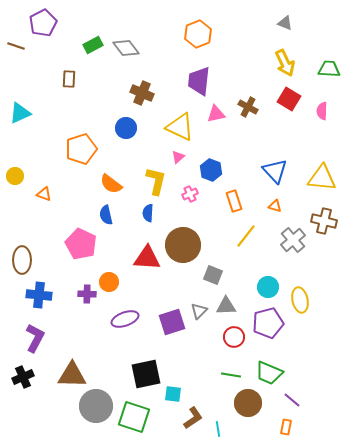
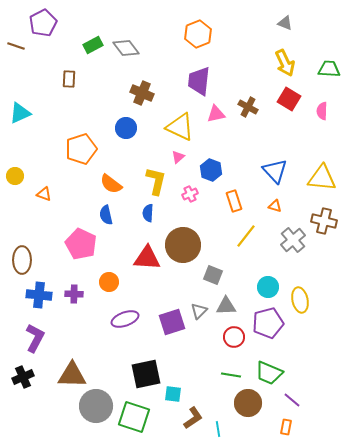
purple cross at (87, 294): moved 13 px left
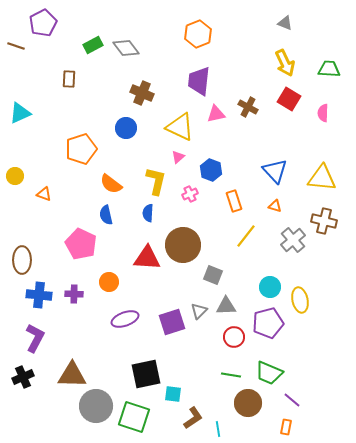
pink semicircle at (322, 111): moved 1 px right, 2 px down
cyan circle at (268, 287): moved 2 px right
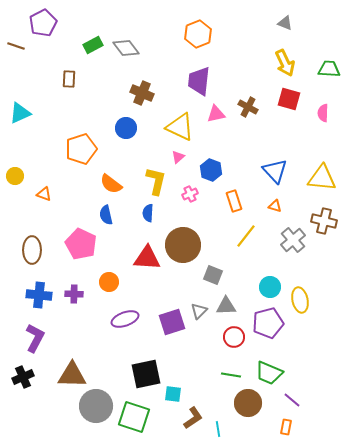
red square at (289, 99): rotated 15 degrees counterclockwise
brown ellipse at (22, 260): moved 10 px right, 10 px up
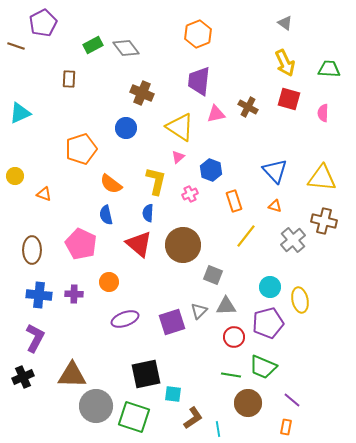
gray triangle at (285, 23): rotated 14 degrees clockwise
yellow triangle at (180, 127): rotated 8 degrees clockwise
red triangle at (147, 258): moved 8 px left, 14 px up; rotated 36 degrees clockwise
green trapezoid at (269, 373): moved 6 px left, 6 px up
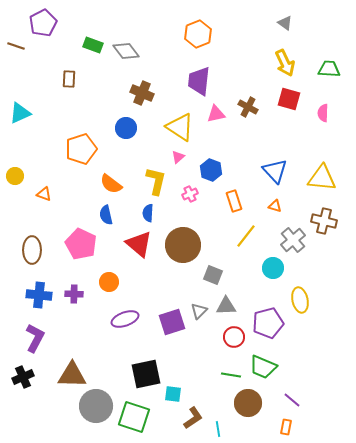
green rectangle at (93, 45): rotated 48 degrees clockwise
gray diamond at (126, 48): moved 3 px down
cyan circle at (270, 287): moved 3 px right, 19 px up
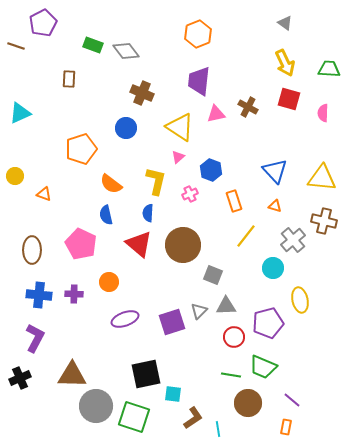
black cross at (23, 377): moved 3 px left, 1 px down
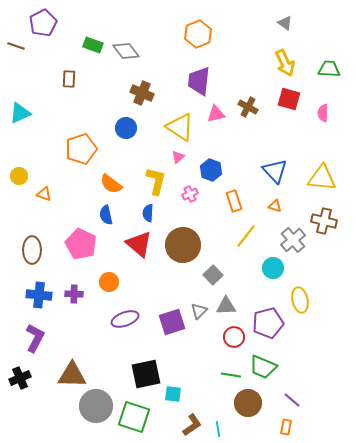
yellow circle at (15, 176): moved 4 px right
gray square at (213, 275): rotated 24 degrees clockwise
brown L-shape at (193, 418): moved 1 px left, 7 px down
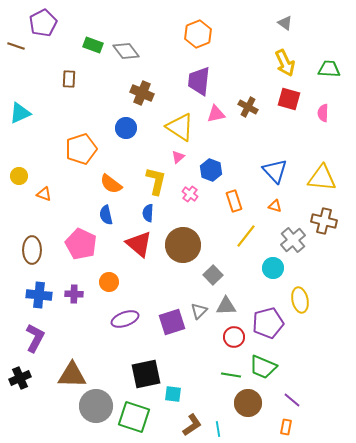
pink cross at (190, 194): rotated 28 degrees counterclockwise
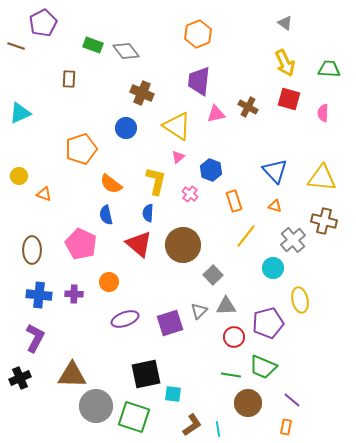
yellow triangle at (180, 127): moved 3 px left, 1 px up
purple square at (172, 322): moved 2 px left, 1 px down
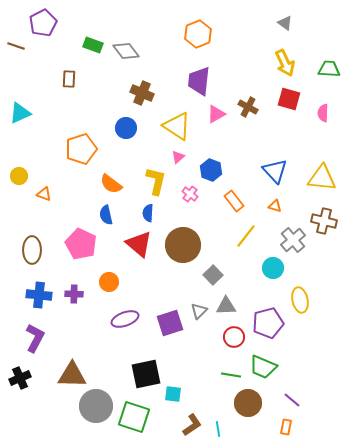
pink triangle at (216, 114): rotated 18 degrees counterclockwise
orange rectangle at (234, 201): rotated 20 degrees counterclockwise
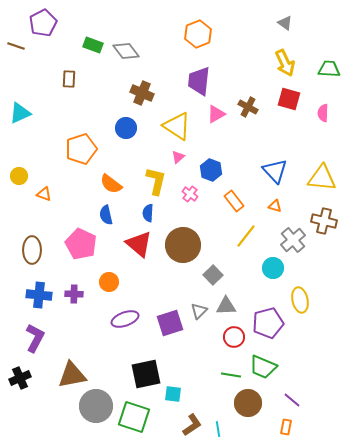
brown triangle at (72, 375): rotated 12 degrees counterclockwise
